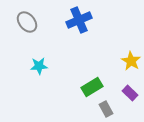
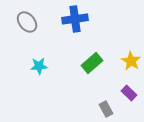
blue cross: moved 4 px left, 1 px up; rotated 15 degrees clockwise
green rectangle: moved 24 px up; rotated 10 degrees counterclockwise
purple rectangle: moved 1 px left
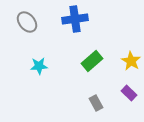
green rectangle: moved 2 px up
gray rectangle: moved 10 px left, 6 px up
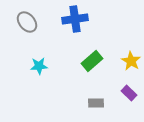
gray rectangle: rotated 63 degrees counterclockwise
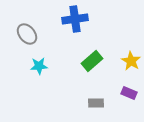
gray ellipse: moved 12 px down
purple rectangle: rotated 21 degrees counterclockwise
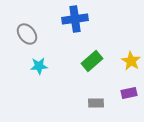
purple rectangle: rotated 35 degrees counterclockwise
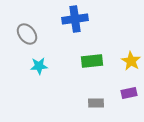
green rectangle: rotated 35 degrees clockwise
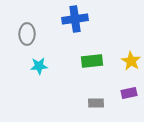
gray ellipse: rotated 40 degrees clockwise
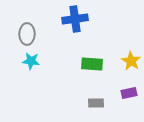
green rectangle: moved 3 px down; rotated 10 degrees clockwise
cyan star: moved 8 px left, 5 px up; rotated 12 degrees clockwise
